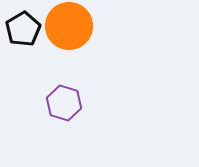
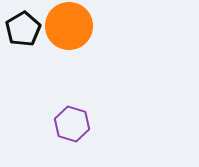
purple hexagon: moved 8 px right, 21 px down
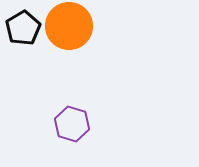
black pentagon: moved 1 px up
